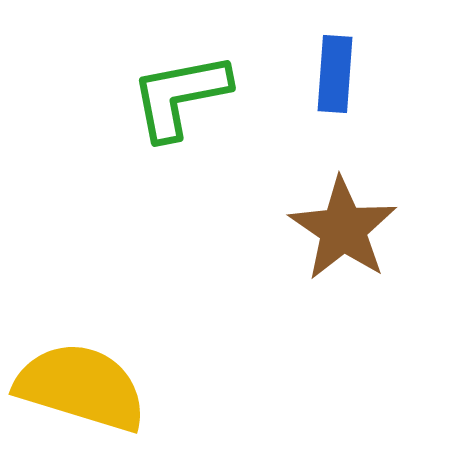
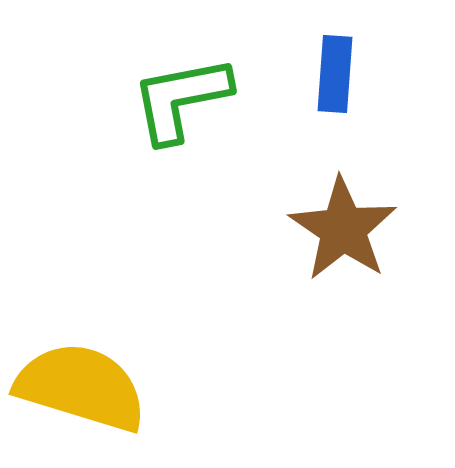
green L-shape: moved 1 px right, 3 px down
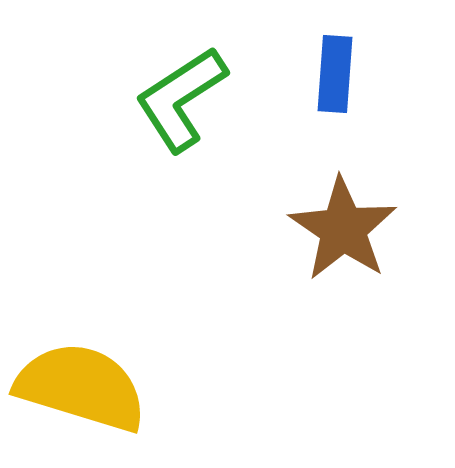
green L-shape: rotated 22 degrees counterclockwise
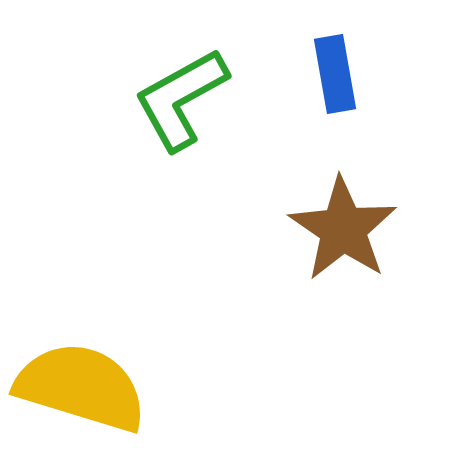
blue rectangle: rotated 14 degrees counterclockwise
green L-shape: rotated 4 degrees clockwise
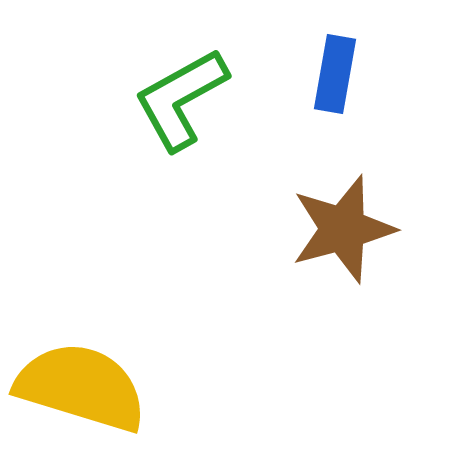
blue rectangle: rotated 20 degrees clockwise
brown star: rotated 23 degrees clockwise
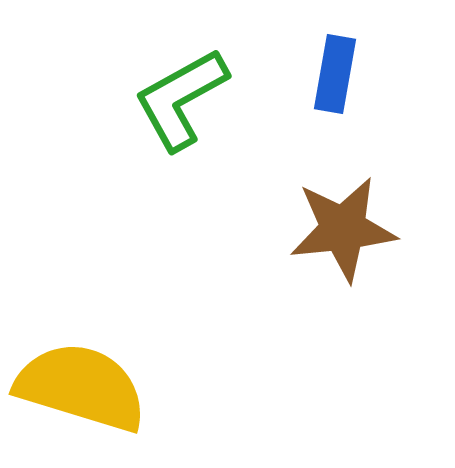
brown star: rotated 9 degrees clockwise
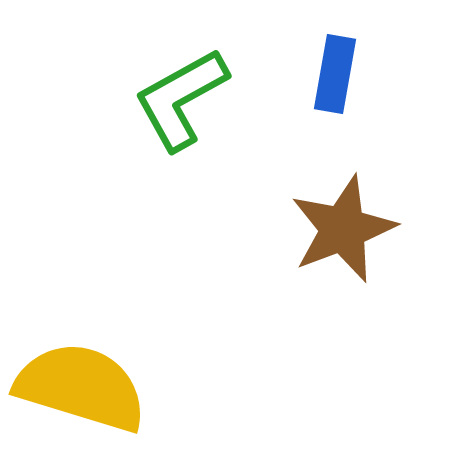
brown star: rotated 15 degrees counterclockwise
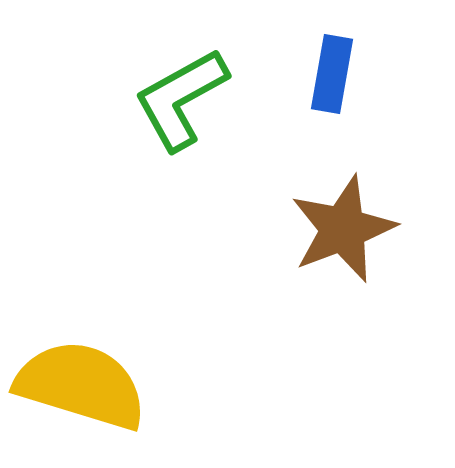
blue rectangle: moved 3 px left
yellow semicircle: moved 2 px up
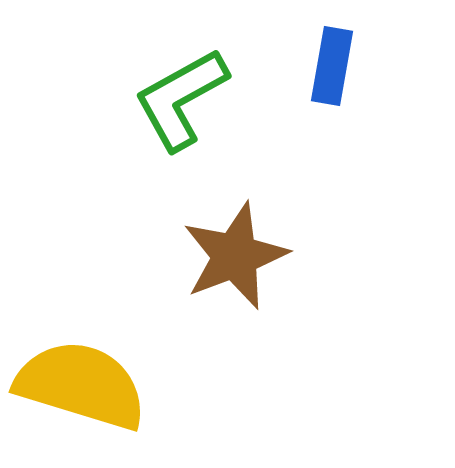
blue rectangle: moved 8 px up
brown star: moved 108 px left, 27 px down
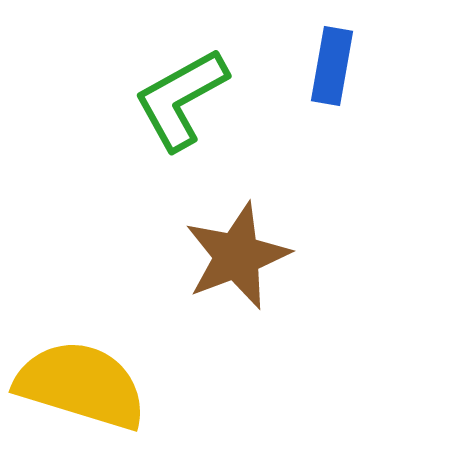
brown star: moved 2 px right
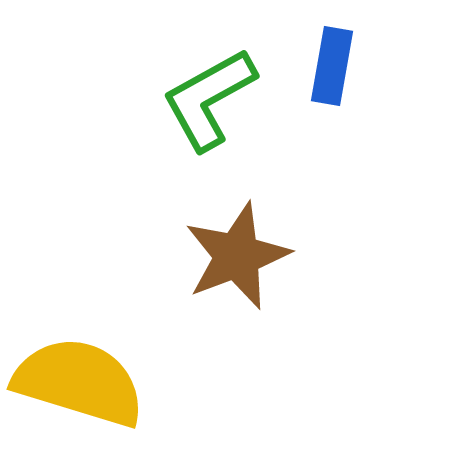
green L-shape: moved 28 px right
yellow semicircle: moved 2 px left, 3 px up
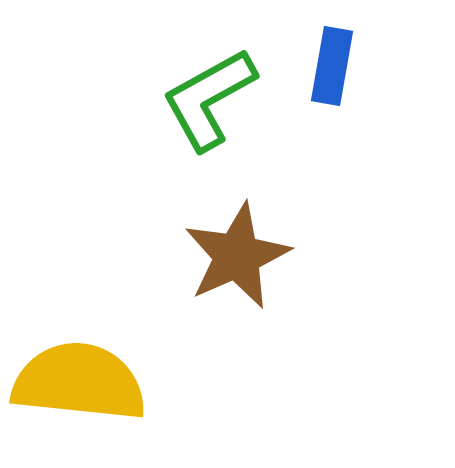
brown star: rotated 3 degrees counterclockwise
yellow semicircle: rotated 11 degrees counterclockwise
